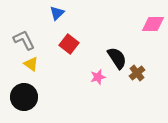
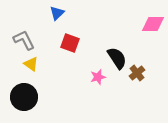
red square: moved 1 px right, 1 px up; rotated 18 degrees counterclockwise
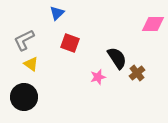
gray L-shape: rotated 90 degrees counterclockwise
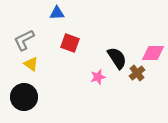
blue triangle: rotated 42 degrees clockwise
pink diamond: moved 29 px down
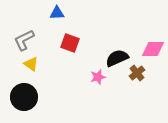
pink diamond: moved 4 px up
black semicircle: rotated 80 degrees counterclockwise
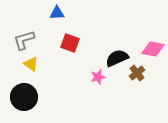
gray L-shape: rotated 10 degrees clockwise
pink diamond: rotated 10 degrees clockwise
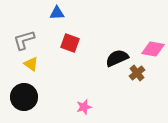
pink star: moved 14 px left, 30 px down
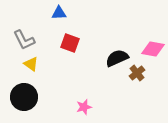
blue triangle: moved 2 px right
gray L-shape: rotated 100 degrees counterclockwise
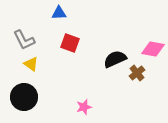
black semicircle: moved 2 px left, 1 px down
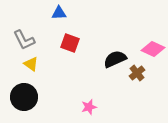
pink diamond: rotated 15 degrees clockwise
pink star: moved 5 px right
